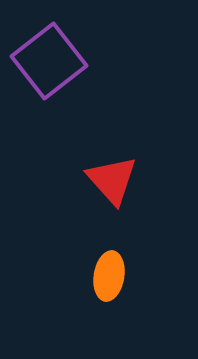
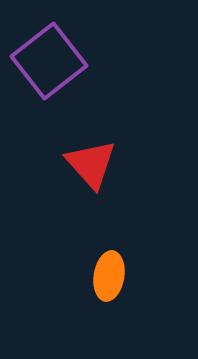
red triangle: moved 21 px left, 16 px up
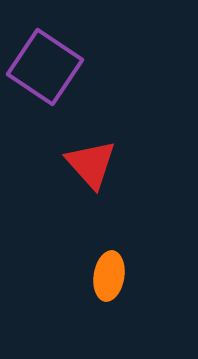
purple square: moved 4 px left, 6 px down; rotated 18 degrees counterclockwise
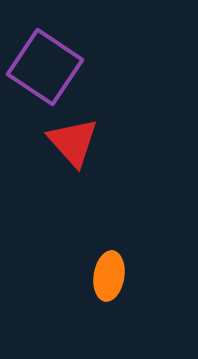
red triangle: moved 18 px left, 22 px up
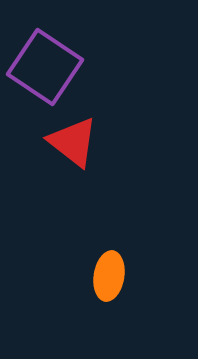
red triangle: rotated 10 degrees counterclockwise
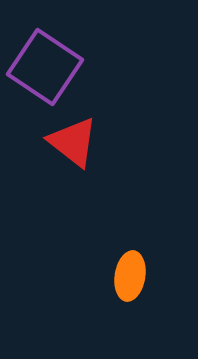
orange ellipse: moved 21 px right
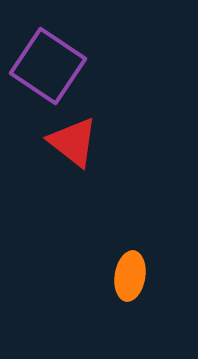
purple square: moved 3 px right, 1 px up
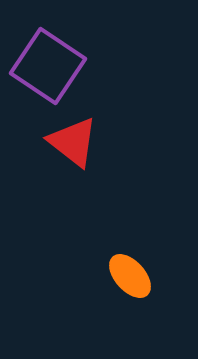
orange ellipse: rotated 51 degrees counterclockwise
